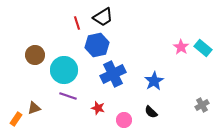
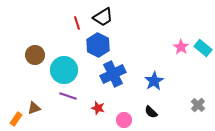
blue hexagon: moved 1 px right; rotated 20 degrees counterclockwise
gray cross: moved 4 px left; rotated 16 degrees counterclockwise
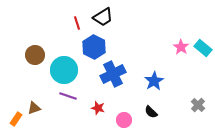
blue hexagon: moved 4 px left, 2 px down
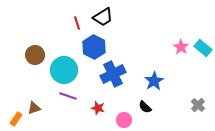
black semicircle: moved 6 px left, 5 px up
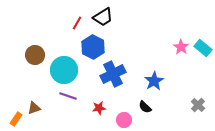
red line: rotated 48 degrees clockwise
blue hexagon: moved 1 px left
red star: moved 1 px right; rotated 24 degrees counterclockwise
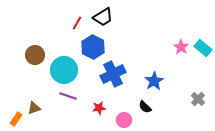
gray cross: moved 6 px up
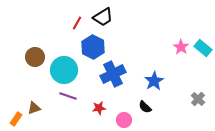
brown circle: moved 2 px down
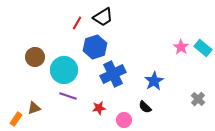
blue hexagon: moved 2 px right; rotated 15 degrees clockwise
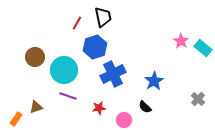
black trapezoid: rotated 70 degrees counterclockwise
pink star: moved 6 px up
brown triangle: moved 2 px right, 1 px up
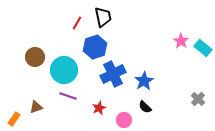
blue star: moved 10 px left
red star: rotated 16 degrees counterclockwise
orange rectangle: moved 2 px left
